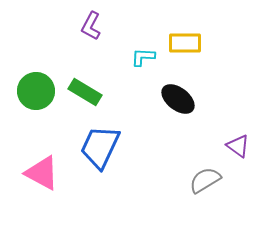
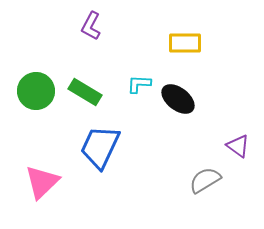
cyan L-shape: moved 4 px left, 27 px down
pink triangle: moved 9 px down; rotated 48 degrees clockwise
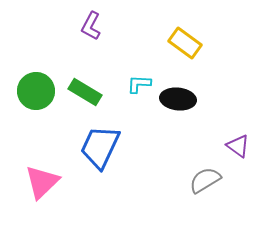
yellow rectangle: rotated 36 degrees clockwise
black ellipse: rotated 32 degrees counterclockwise
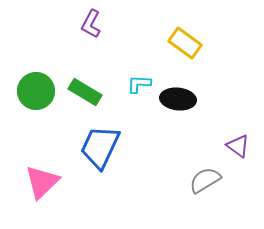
purple L-shape: moved 2 px up
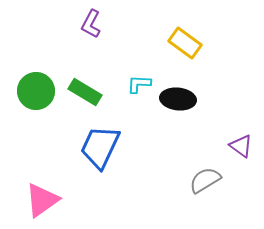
purple triangle: moved 3 px right
pink triangle: moved 18 px down; rotated 9 degrees clockwise
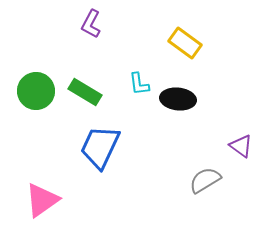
cyan L-shape: rotated 100 degrees counterclockwise
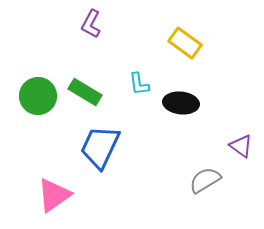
green circle: moved 2 px right, 5 px down
black ellipse: moved 3 px right, 4 px down
pink triangle: moved 12 px right, 5 px up
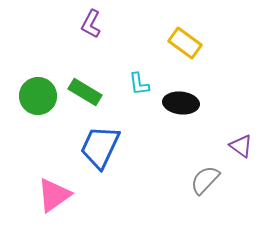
gray semicircle: rotated 16 degrees counterclockwise
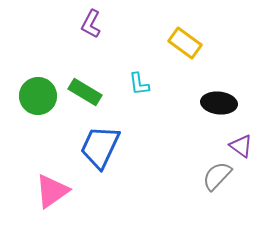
black ellipse: moved 38 px right
gray semicircle: moved 12 px right, 4 px up
pink triangle: moved 2 px left, 4 px up
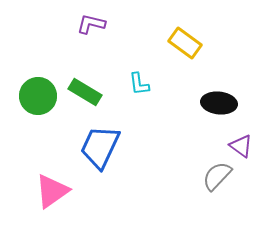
purple L-shape: rotated 76 degrees clockwise
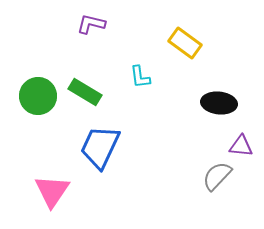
cyan L-shape: moved 1 px right, 7 px up
purple triangle: rotated 30 degrees counterclockwise
pink triangle: rotated 21 degrees counterclockwise
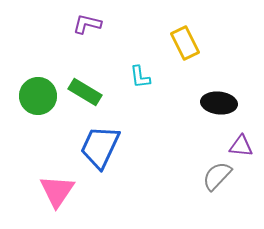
purple L-shape: moved 4 px left
yellow rectangle: rotated 28 degrees clockwise
pink triangle: moved 5 px right
